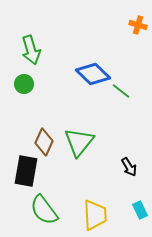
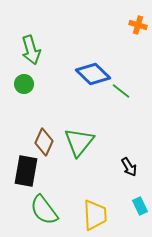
cyan rectangle: moved 4 px up
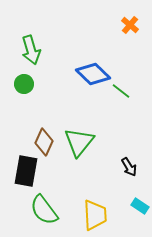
orange cross: moved 8 px left; rotated 24 degrees clockwise
cyan rectangle: rotated 30 degrees counterclockwise
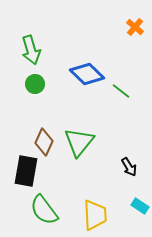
orange cross: moved 5 px right, 2 px down
blue diamond: moved 6 px left
green circle: moved 11 px right
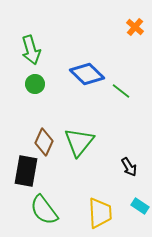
yellow trapezoid: moved 5 px right, 2 px up
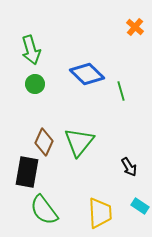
green line: rotated 36 degrees clockwise
black rectangle: moved 1 px right, 1 px down
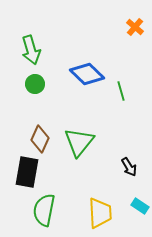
brown diamond: moved 4 px left, 3 px up
green semicircle: rotated 48 degrees clockwise
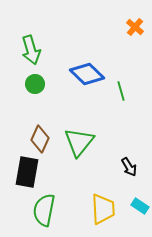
yellow trapezoid: moved 3 px right, 4 px up
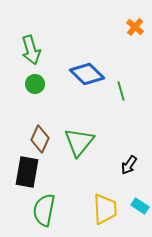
black arrow: moved 2 px up; rotated 66 degrees clockwise
yellow trapezoid: moved 2 px right
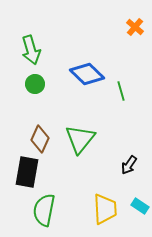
green triangle: moved 1 px right, 3 px up
